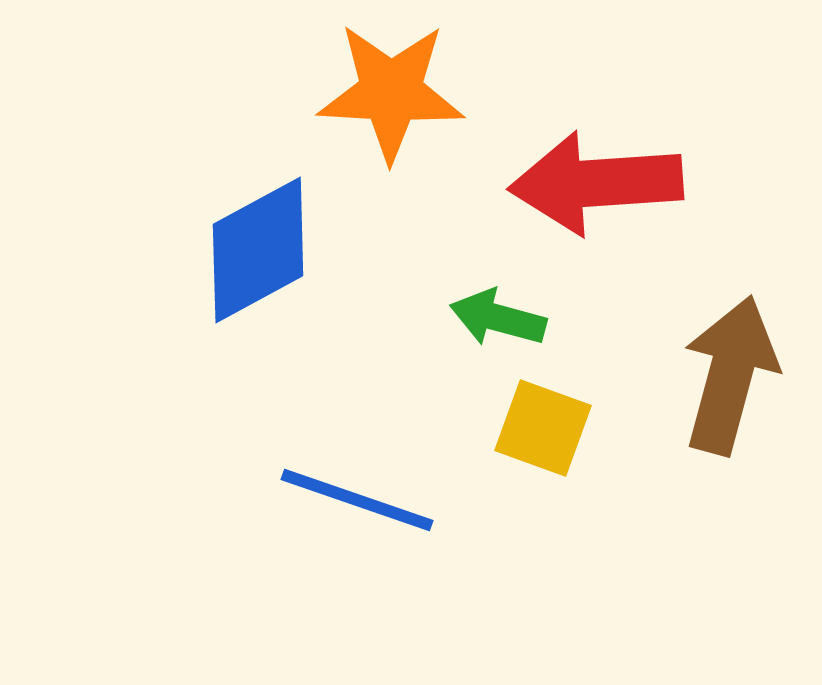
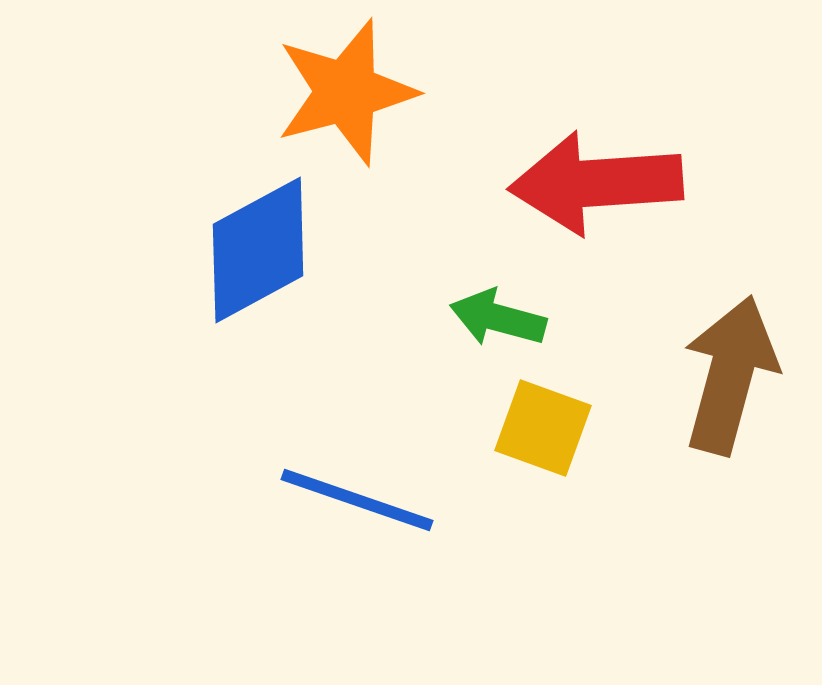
orange star: moved 45 px left; rotated 18 degrees counterclockwise
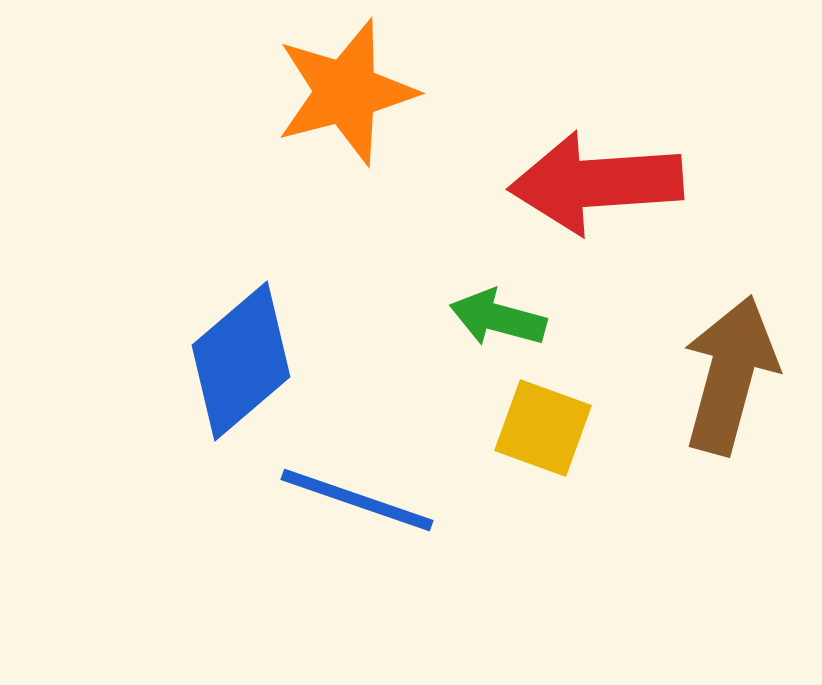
blue diamond: moved 17 px left, 111 px down; rotated 12 degrees counterclockwise
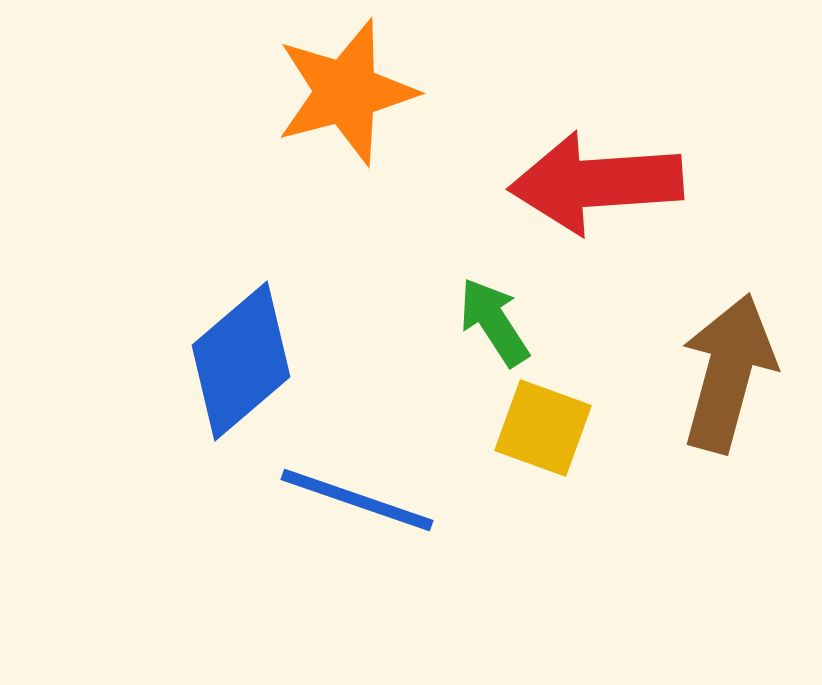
green arrow: moved 4 px left, 4 px down; rotated 42 degrees clockwise
brown arrow: moved 2 px left, 2 px up
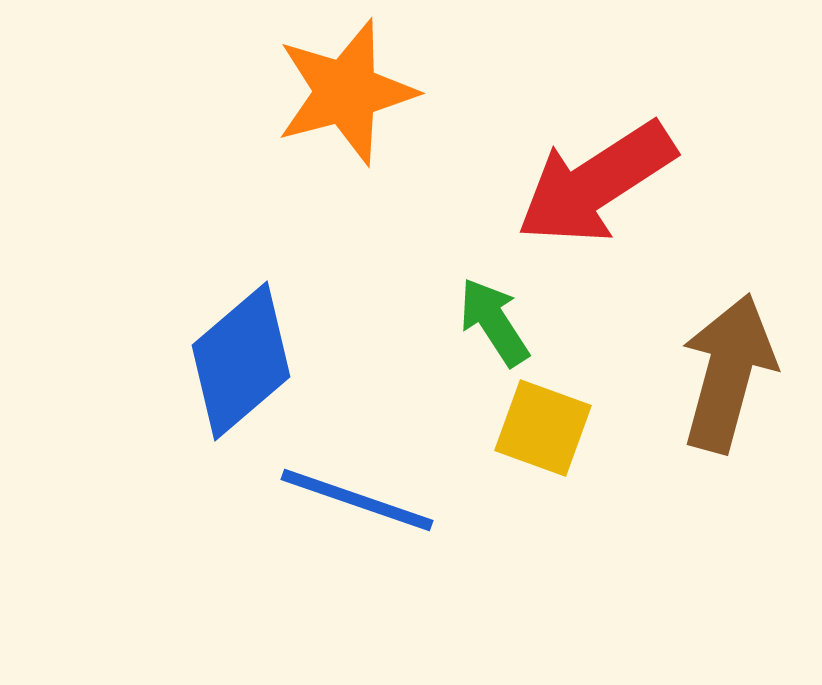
red arrow: rotated 29 degrees counterclockwise
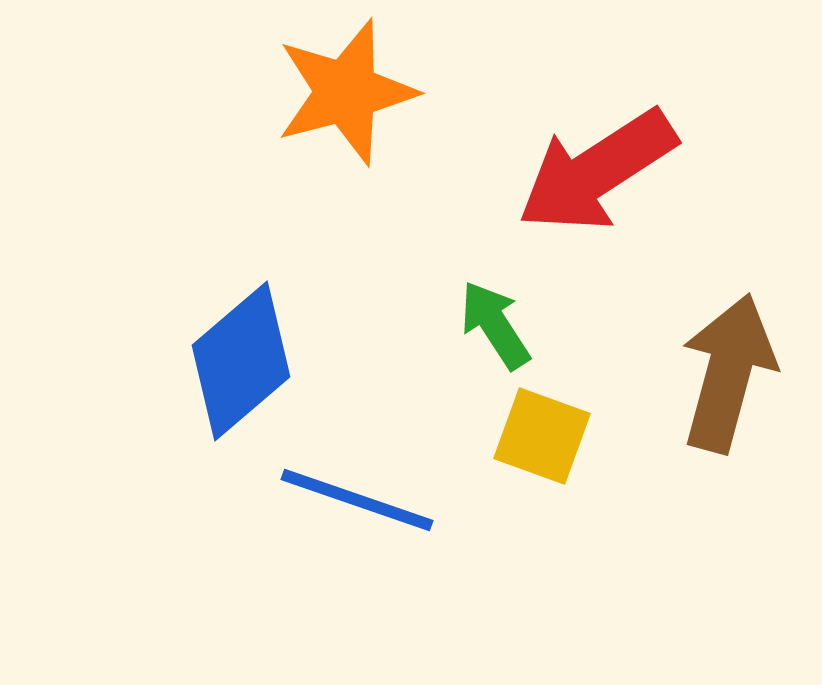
red arrow: moved 1 px right, 12 px up
green arrow: moved 1 px right, 3 px down
yellow square: moved 1 px left, 8 px down
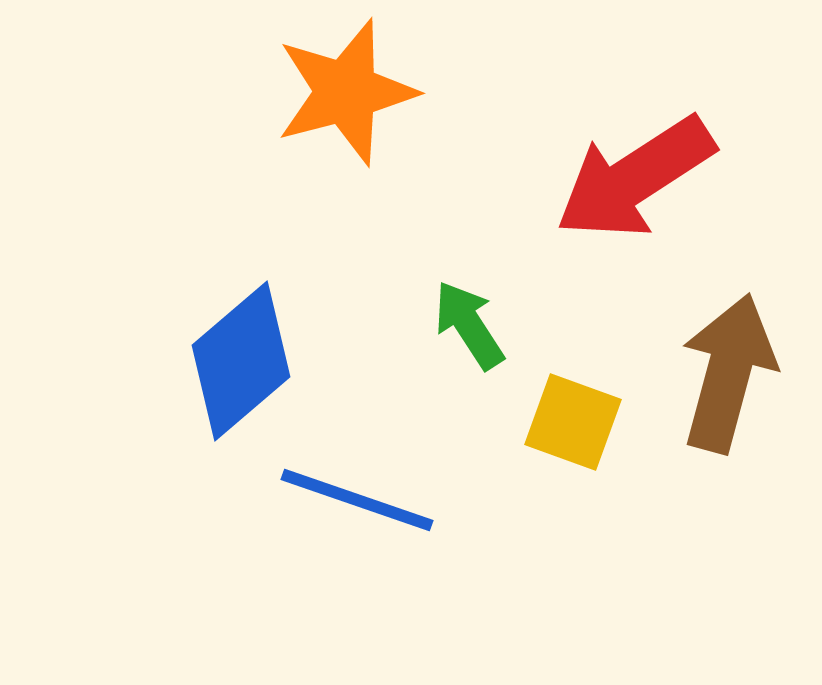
red arrow: moved 38 px right, 7 px down
green arrow: moved 26 px left
yellow square: moved 31 px right, 14 px up
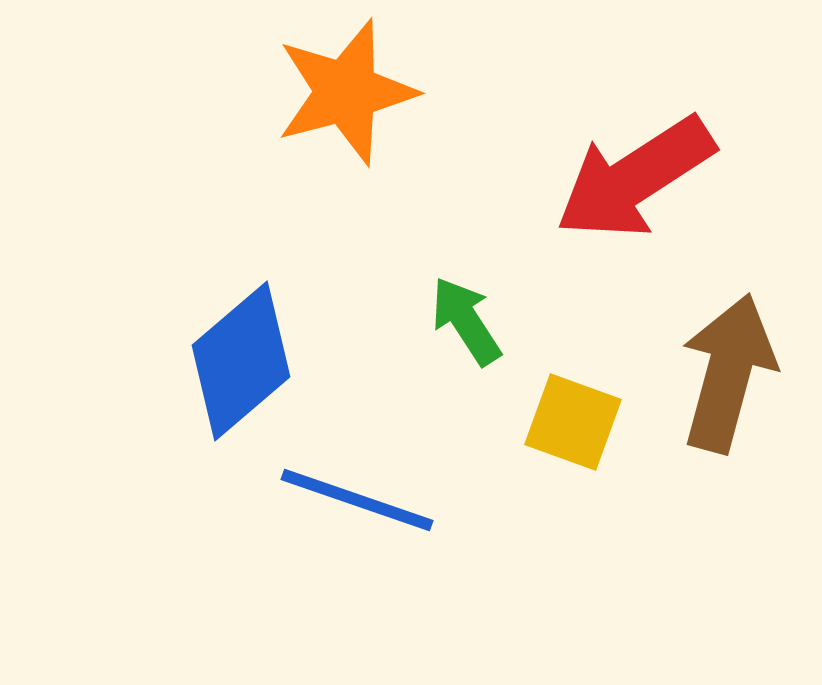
green arrow: moved 3 px left, 4 px up
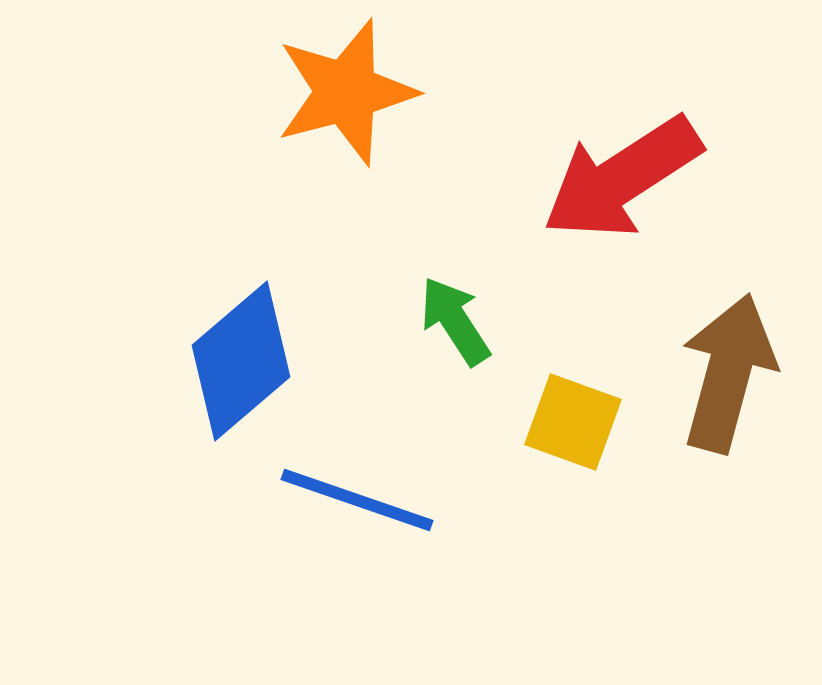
red arrow: moved 13 px left
green arrow: moved 11 px left
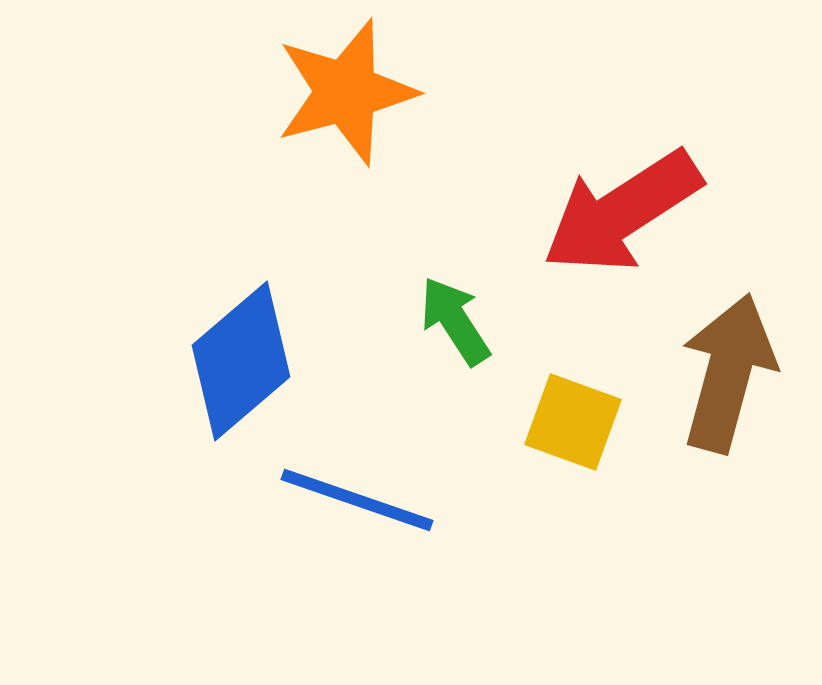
red arrow: moved 34 px down
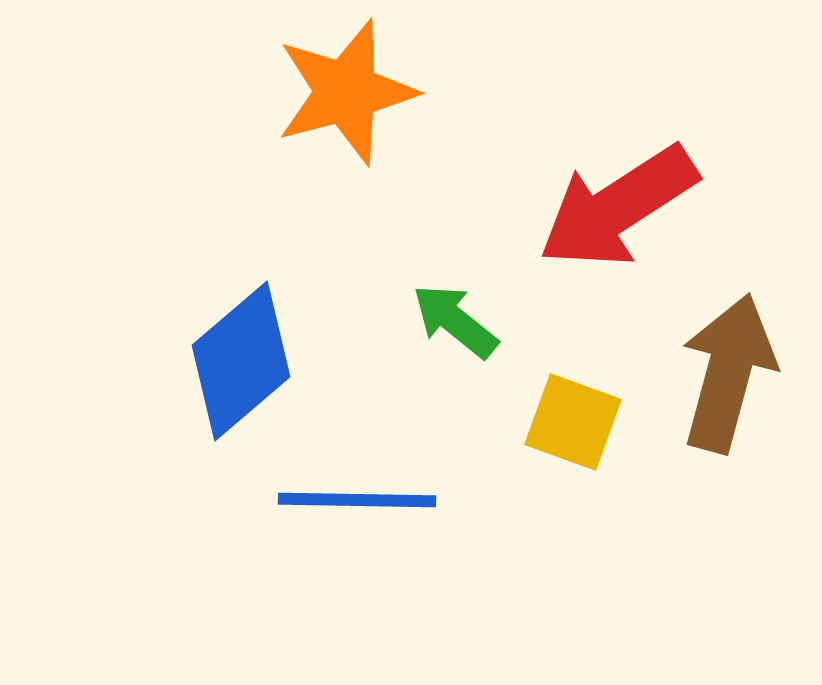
red arrow: moved 4 px left, 5 px up
green arrow: rotated 18 degrees counterclockwise
blue line: rotated 18 degrees counterclockwise
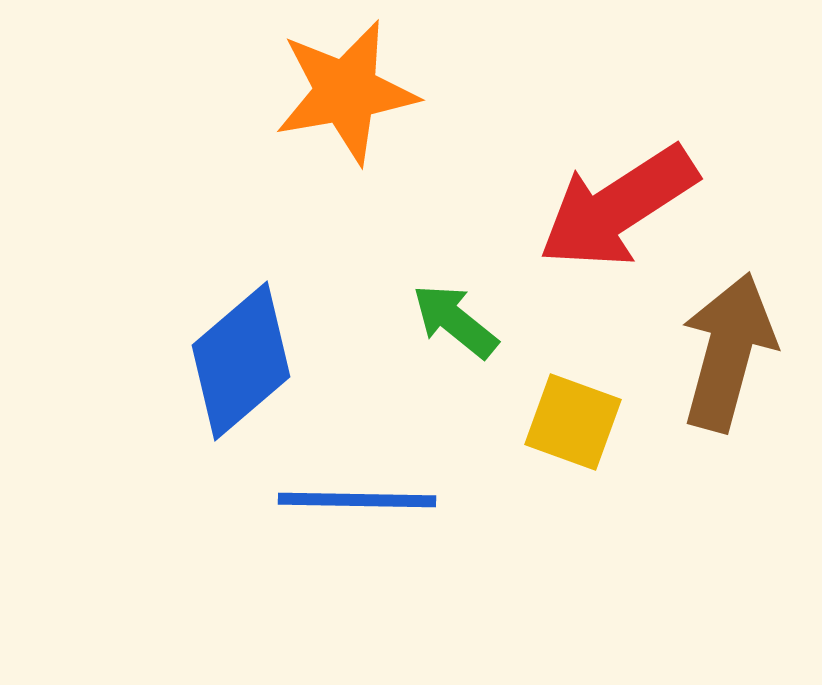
orange star: rotated 5 degrees clockwise
brown arrow: moved 21 px up
